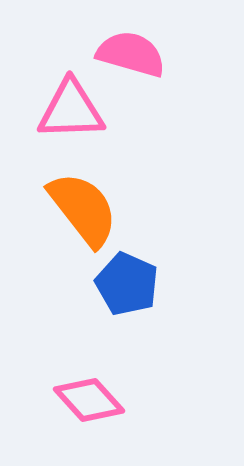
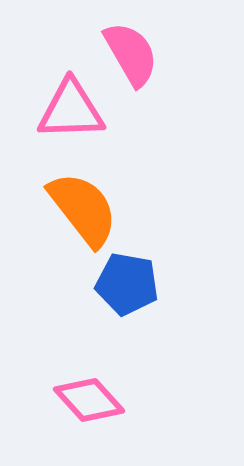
pink semicircle: rotated 44 degrees clockwise
blue pentagon: rotated 14 degrees counterclockwise
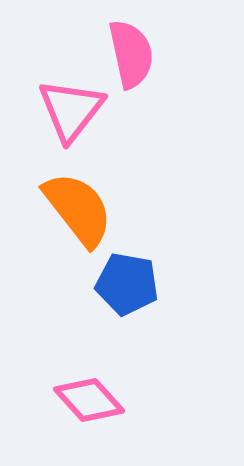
pink semicircle: rotated 18 degrees clockwise
pink triangle: rotated 50 degrees counterclockwise
orange semicircle: moved 5 px left
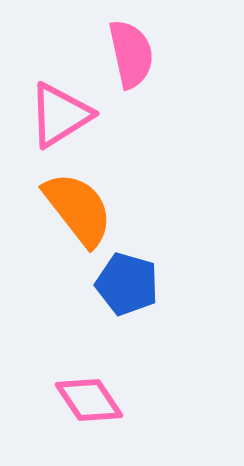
pink triangle: moved 11 px left, 5 px down; rotated 20 degrees clockwise
blue pentagon: rotated 6 degrees clockwise
pink diamond: rotated 8 degrees clockwise
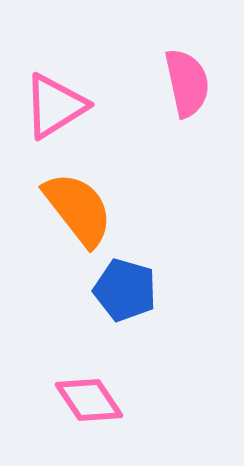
pink semicircle: moved 56 px right, 29 px down
pink triangle: moved 5 px left, 9 px up
blue pentagon: moved 2 px left, 6 px down
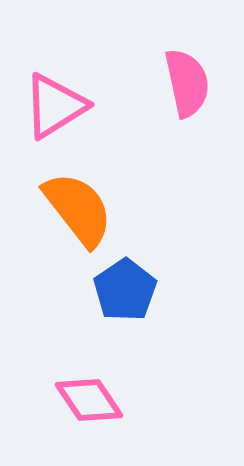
blue pentagon: rotated 22 degrees clockwise
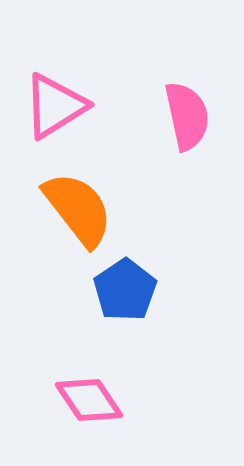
pink semicircle: moved 33 px down
